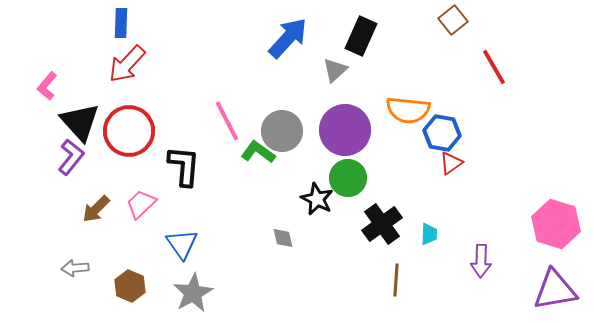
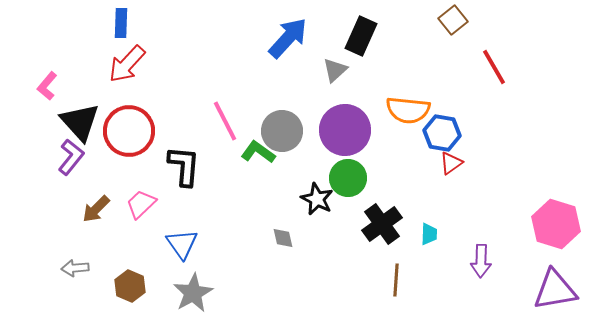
pink line: moved 2 px left
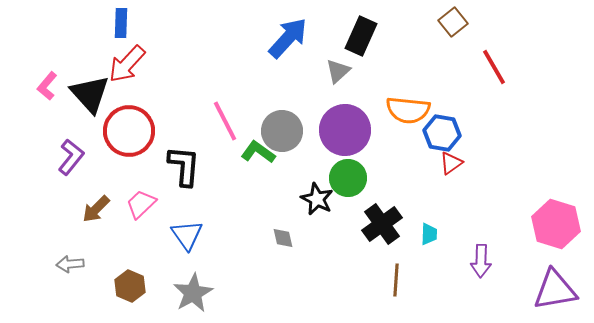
brown square: moved 2 px down
gray triangle: moved 3 px right, 1 px down
black triangle: moved 10 px right, 28 px up
blue triangle: moved 5 px right, 9 px up
gray arrow: moved 5 px left, 4 px up
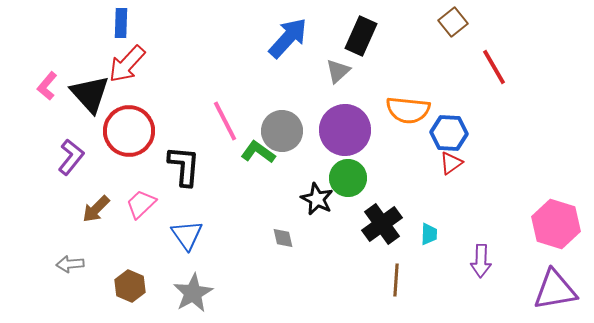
blue hexagon: moved 7 px right; rotated 6 degrees counterclockwise
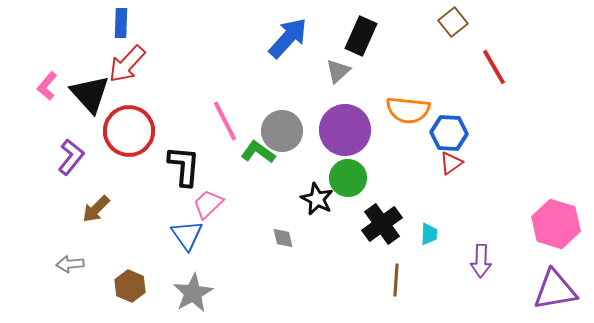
pink trapezoid: moved 67 px right
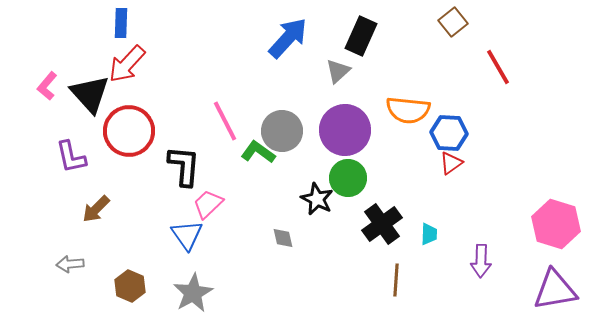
red line: moved 4 px right
purple L-shape: rotated 129 degrees clockwise
